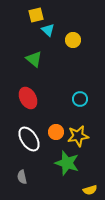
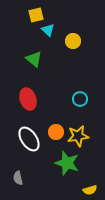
yellow circle: moved 1 px down
red ellipse: moved 1 px down; rotated 10 degrees clockwise
gray semicircle: moved 4 px left, 1 px down
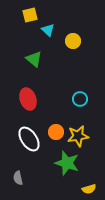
yellow square: moved 6 px left
yellow semicircle: moved 1 px left, 1 px up
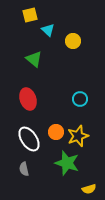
yellow star: rotated 10 degrees counterclockwise
gray semicircle: moved 6 px right, 9 px up
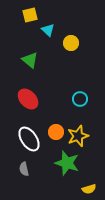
yellow circle: moved 2 px left, 2 px down
green triangle: moved 4 px left, 1 px down
red ellipse: rotated 25 degrees counterclockwise
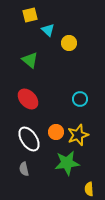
yellow circle: moved 2 px left
yellow star: moved 1 px up
green star: rotated 25 degrees counterclockwise
yellow semicircle: rotated 104 degrees clockwise
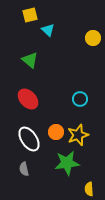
yellow circle: moved 24 px right, 5 px up
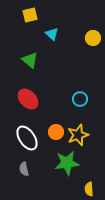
cyan triangle: moved 4 px right, 4 px down
white ellipse: moved 2 px left, 1 px up
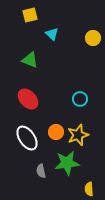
green triangle: rotated 18 degrees counterclockwise
gray semicircle: moved 17 px right, 2 px down
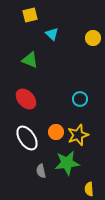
red ellipse: moved 2 px left
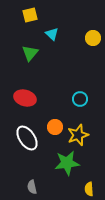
green triangle: moved 7 px up; rotated 48 degrees clockwise
red ellipse: moved 1 px left, 1 px up; rotated 30 degrees counterclockwise
orange circle: moved 1 px left, 5 px up
gray semicircle: moved 9 px left, 16 px down
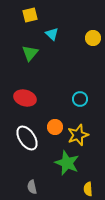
green star: rotated 30 degrees clockwise
yellow semicircle: moved 1 px left
